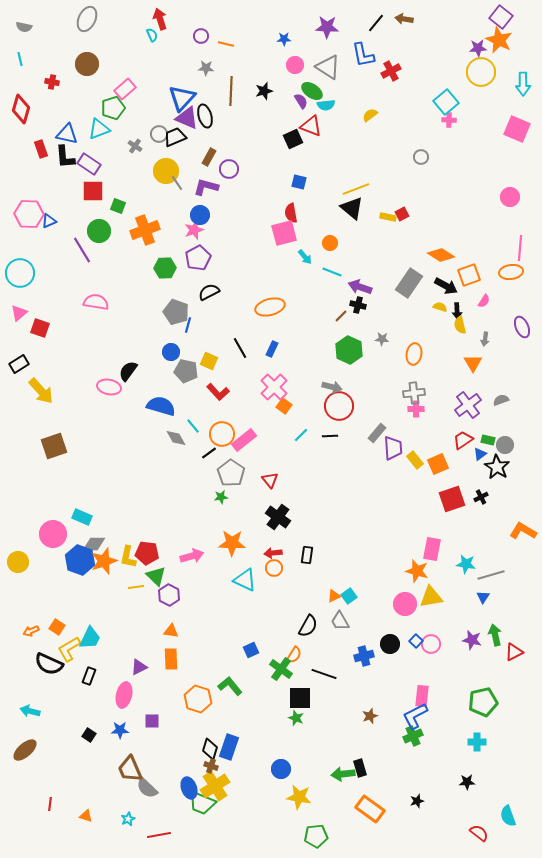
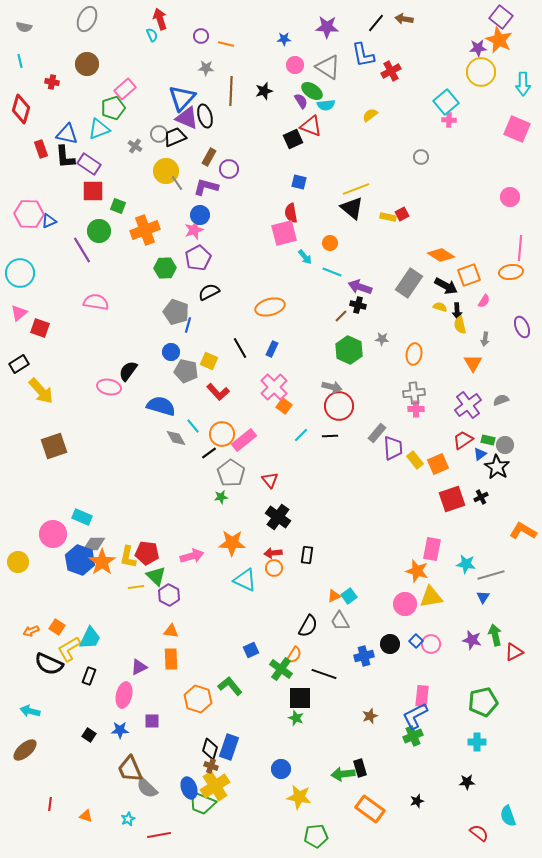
cyan line at (20, 59): moved 2 px down
orange star at (104, 561): moved 2 px left, 1 px down; rotated 16 degrees counterclockwise
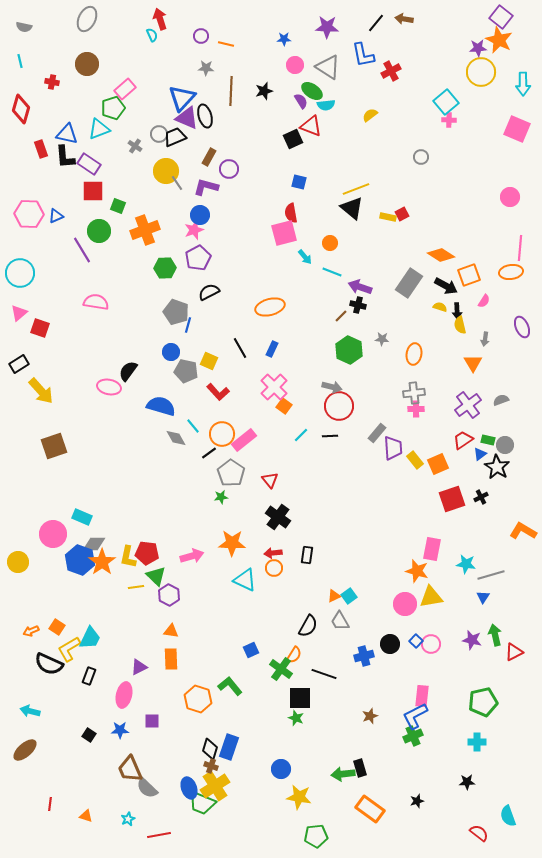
blue triangle at (49, 221): moved 7 px right, 5 px up
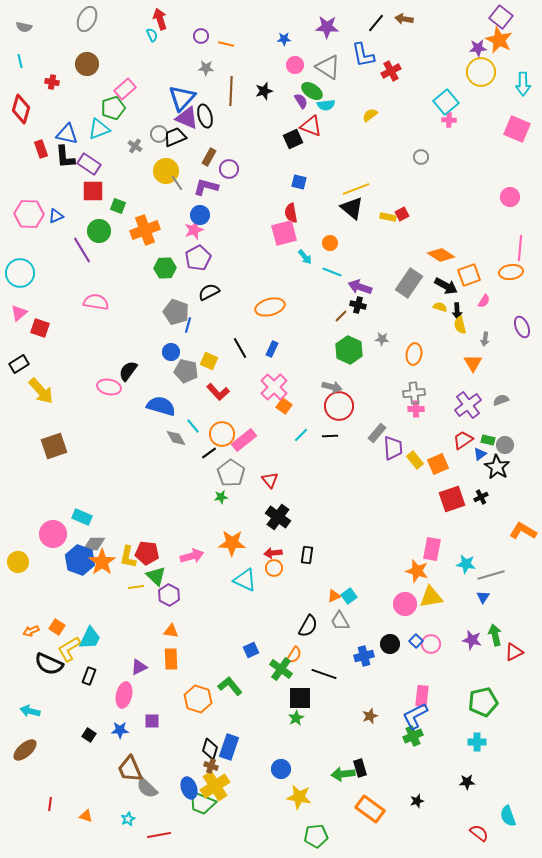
green star at (296, 718): rotated 21 degrees clockwise
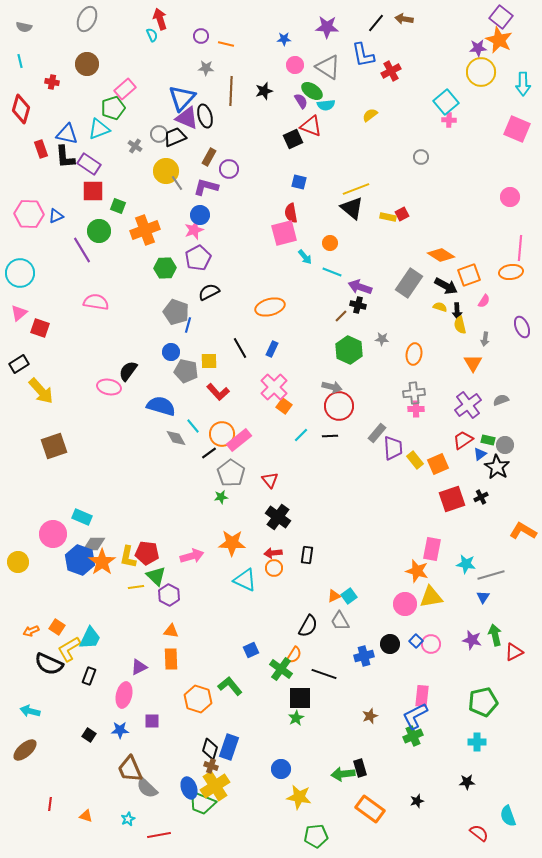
yellow square at (209, 361): rotated 24 degrees counterclockwise
pink rectangle at (244, 440): moved 5 px left
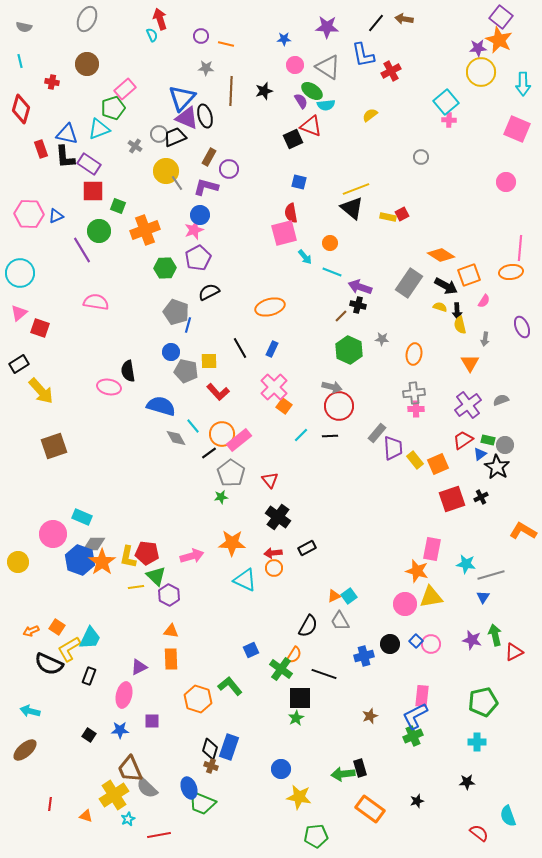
pink circle at (510, 197): moved 4 px left, 15 px up
orange triangle at (473, 363): moved 3 px left
black semicircle at (128, 371): rotated 45 degrees counterclockwise
black rectangle at (307, 555): moved 7 px up; rotated 54 degrees clockwise
yellow cross at (215, 786): moved 101 px left, 9 px down
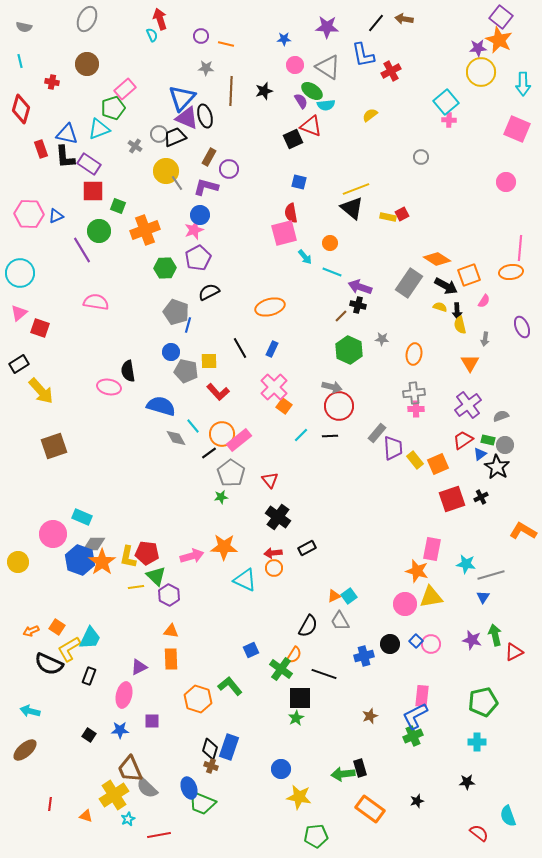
orange diamond at (441, 255): moved 4 px left, 4 px down
gray semicircle at (501, 400): moved 16 px down
orange star at (232, 543): moved 8 px left, 4 px down
